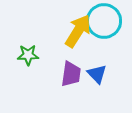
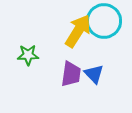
blue triangle: moved 3 px left
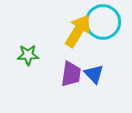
cyan circle: moved 1 px left, 1 px down
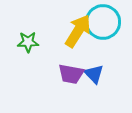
green star: moved 13 px up
purple trapezoid: rotated 92 degrees clockwise
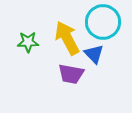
yellow arrow: moved 11 px left, 7 px down; rotated 60 degrees counterclockwise
blue triangle: moved 20 px up
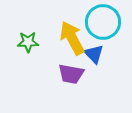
yellow arrow: moved 5 px right
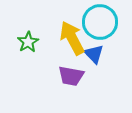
cyan circle: moved 3 px left
green star: rotated 30 degrees counterclockwise
purple trapezoid: moved 2 px down
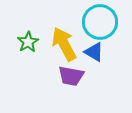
yellow arrow: moved 8 px left, 6 px down
blue triangle: moved 2 px up; rotated 15 degrees counterclockwise
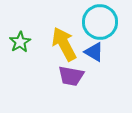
green star: moved 8 px left
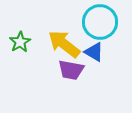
yellow arrow: rotated 24 degrees counterclockwise
purple trapezoid: moved 6 px up
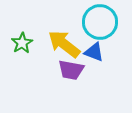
green star: moved 2 px right, 1 px down
blue triangle: rotated 10 degrees counterclockwise
